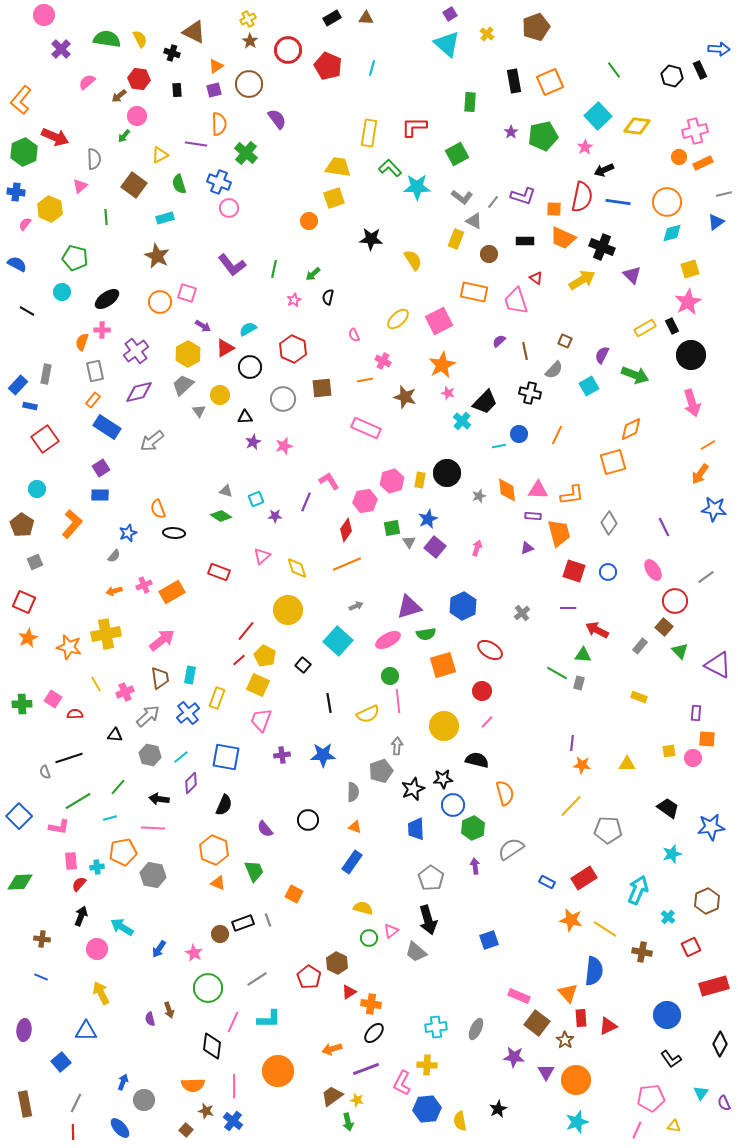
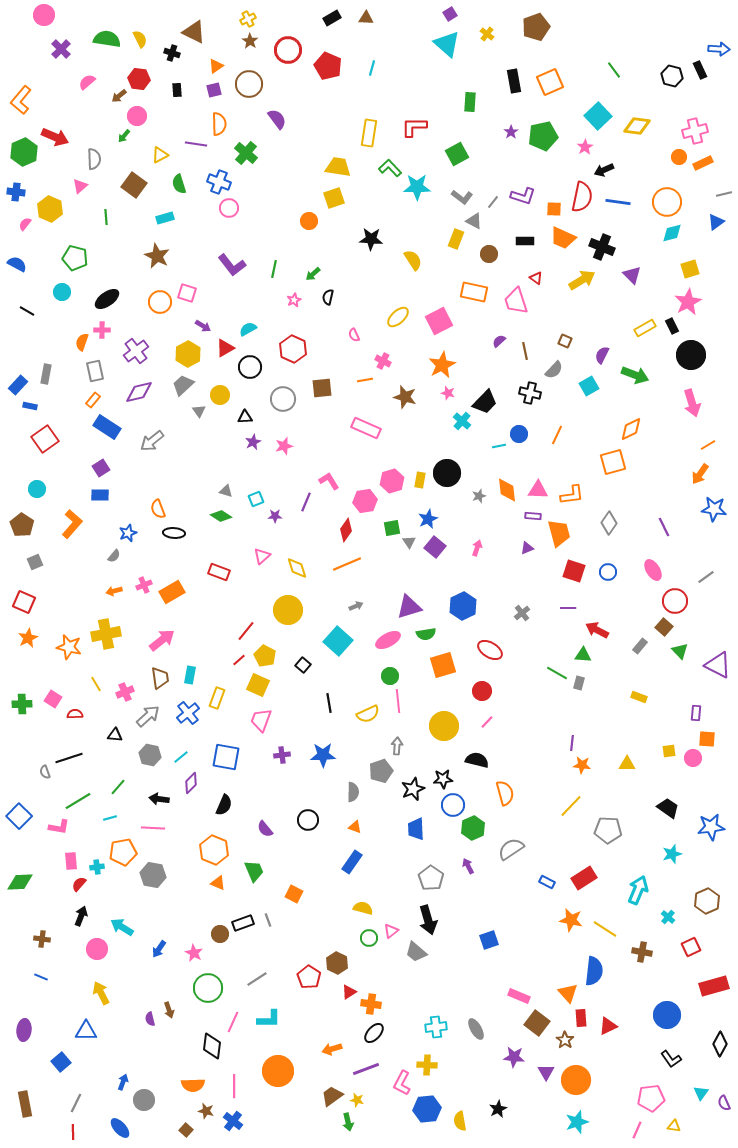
yellow ellipse at (398, 319): moved 2 px up
purple arrow at (475, 866): moved 7 px left; rotated 21 degrees counterclockwise
gray ellipse at (476, 1029): rotated 55 degrees counterclockwise
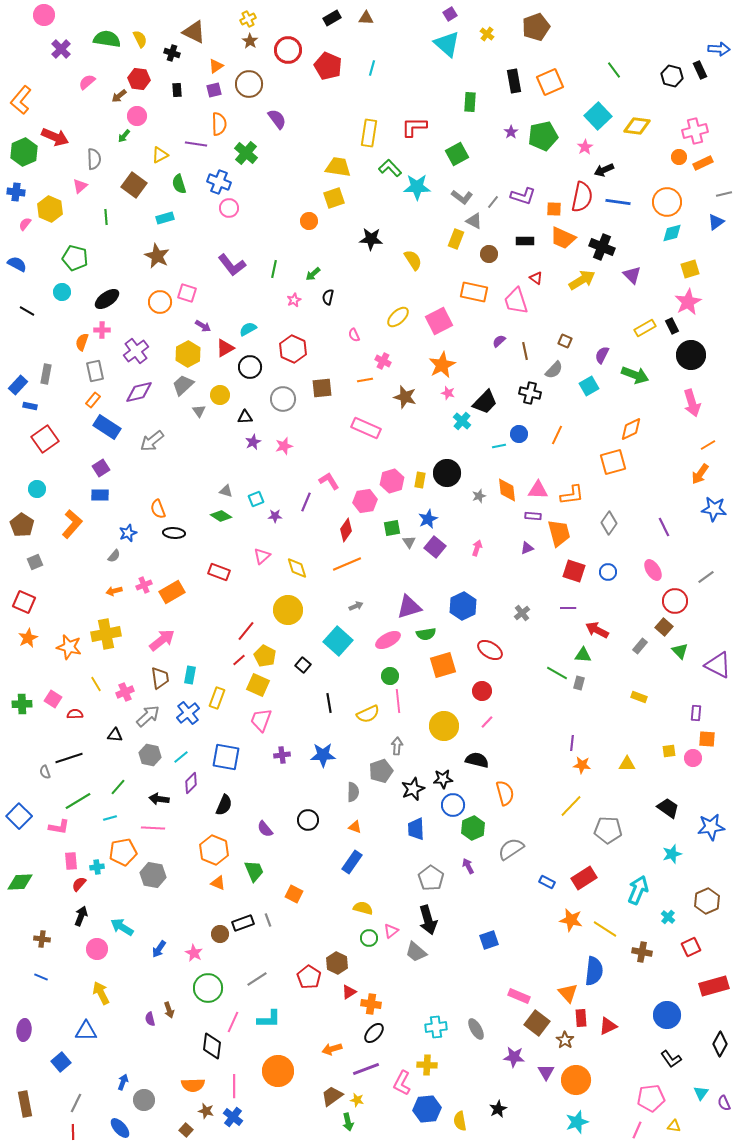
blue cross at (233, 1121): moved 4 px up
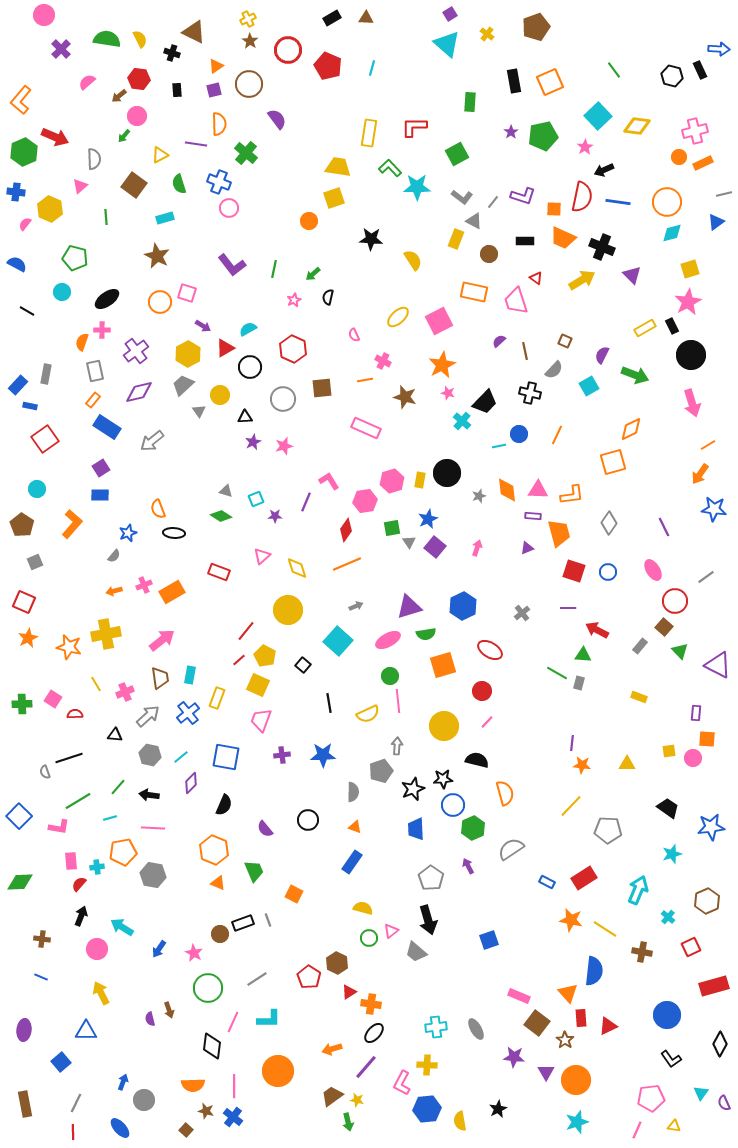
black arrow at (159, 799): moved 10 px left, 4 px up
purple line at (366, 1069): moved 2 px up; rotated 28 degrees counterclockwise
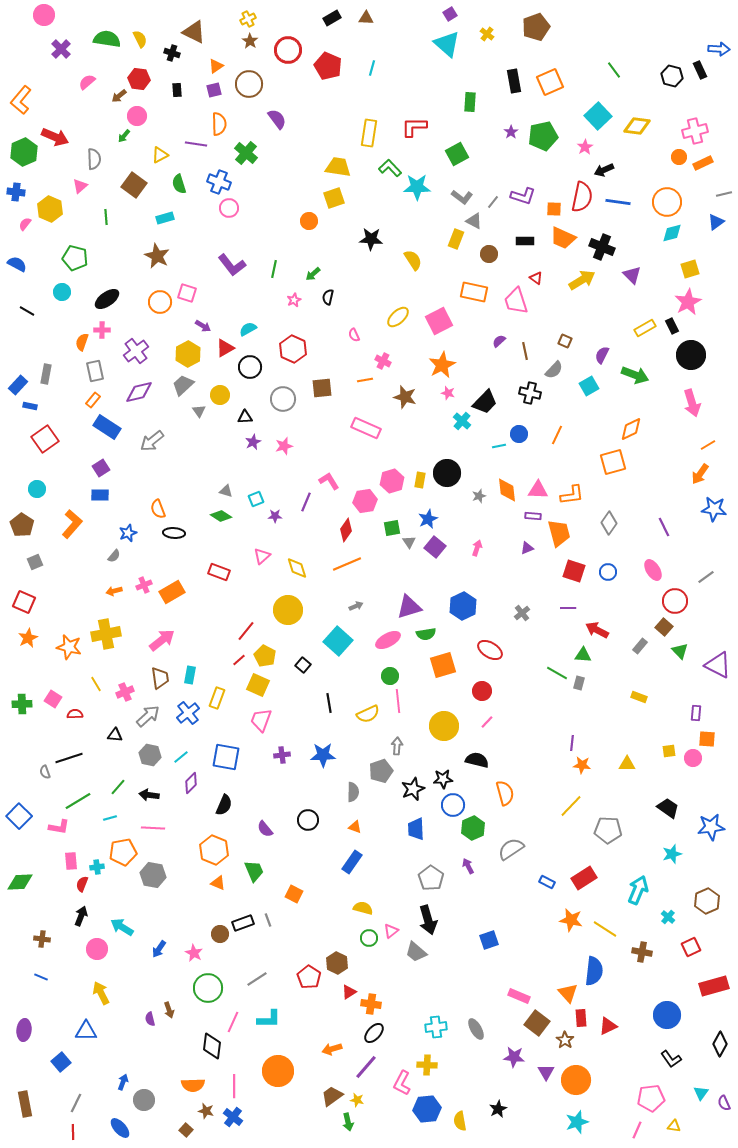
red semicircle at (79, 884): moved 3 px right; rotated 21 degrees counterclockwise
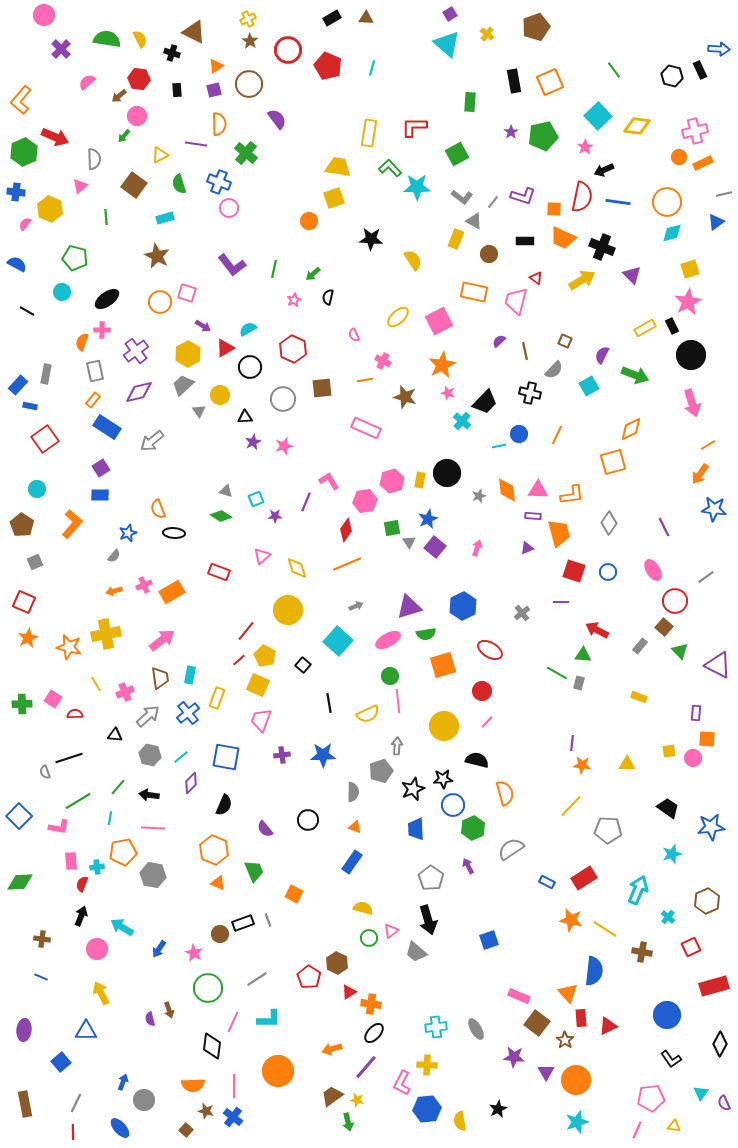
pink trapezoid at (516, 301): rotated 32 degrees clockwise
purple line at (568, 608): moved 7 px left, 6 px up
cyan line at (110, 818): rotated 64 degrees counterclockwise
